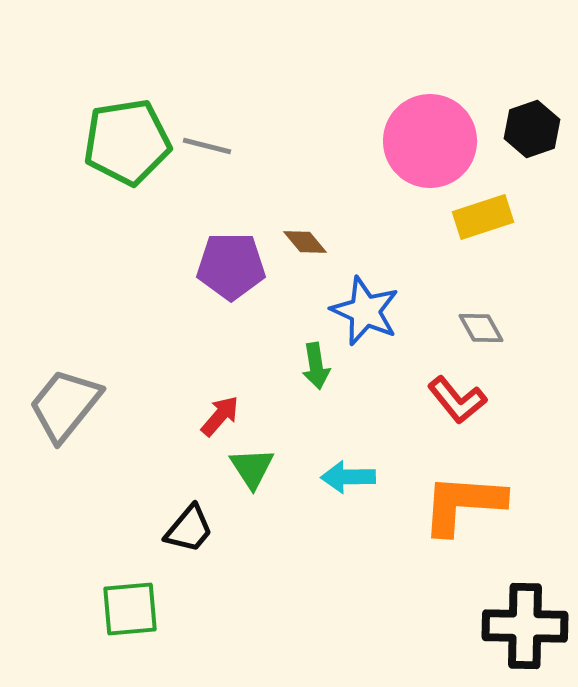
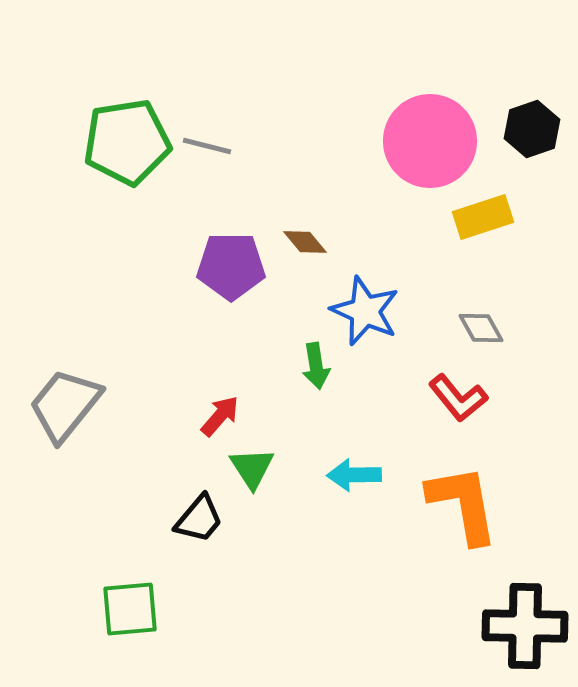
red L-shape: moved 1 px right, 2 px up
cyan arrow: moved 6 px right, 2 px up
orange L-shape: rotated 76 degrees clockwise
black trapezoid: moved 10 px right, 10 px up
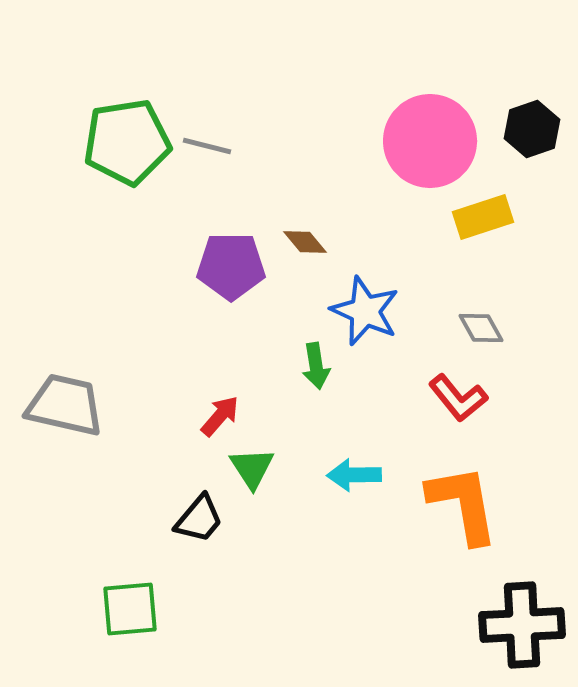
gray trapezoid: rotated 64 degrees clockwise
black cross: moved 3 px left, 1 px up; rotated 4 degrees counterclockwise
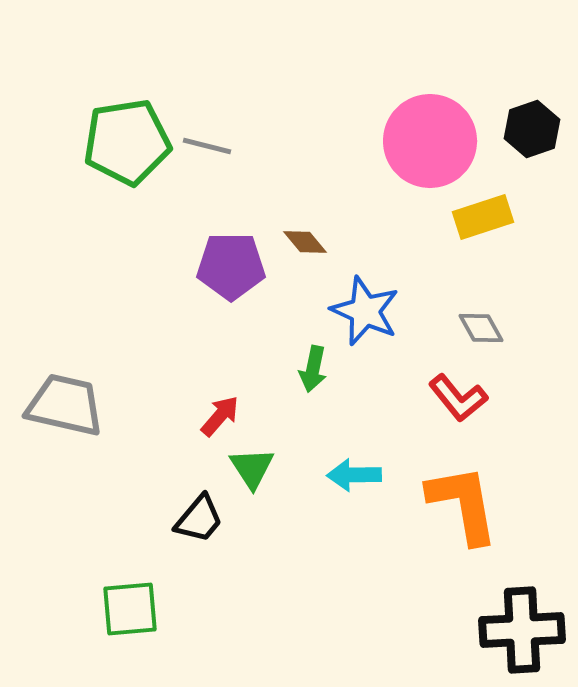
green arrow: moved 3 px left, 3 px down; rotated 21 degrees clockwise
black cross: moved 5 px down
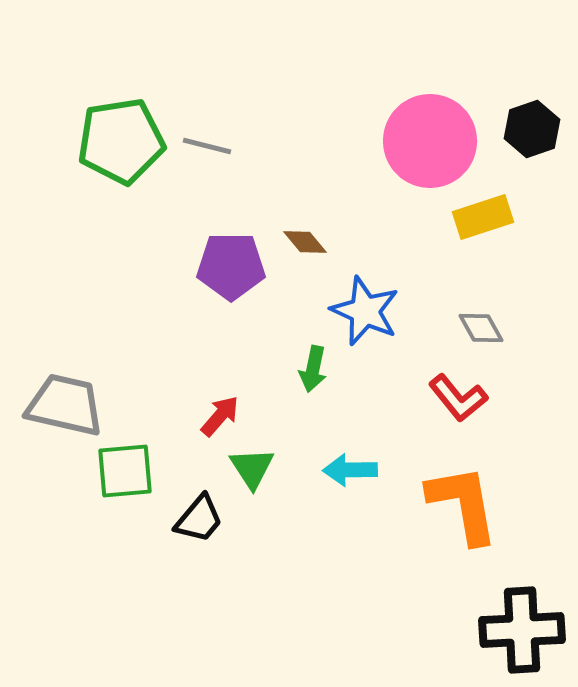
green pentagon: moved 6 px left, 1 px up
cyan arrow: moved 4 px left, 5 px up
green square: moved 5 px left, 138 px up
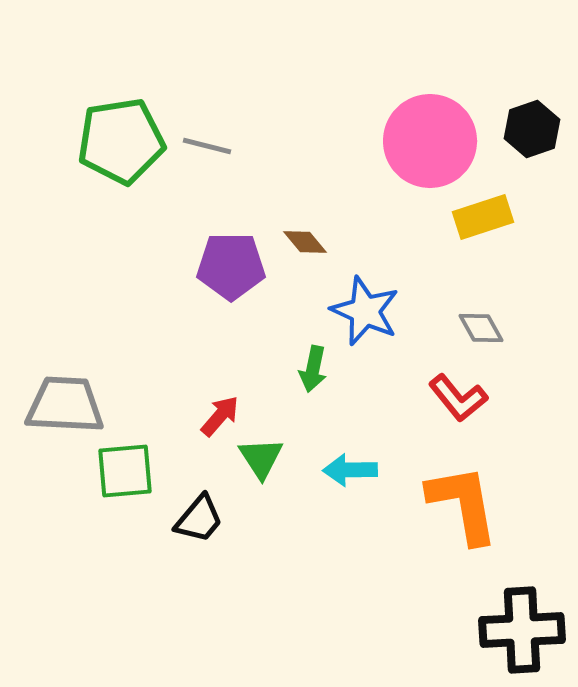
gray trapezoid: rotated 10 degrees counterclockwise
green triangle: moved 9 px right, 10 px up
